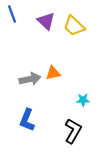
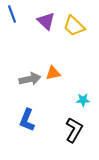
black L-shape: moved 1 px right, 1 px up
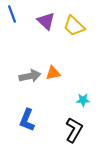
gray arrow: moved 3 px up
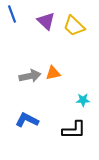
blue L-shape: rotated 95 degrees clockwise
black L-shape: rotated 60 degrees clockwise
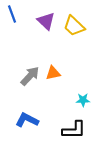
gray arrow: rotated 35 degrees counterclockwise
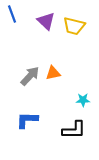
yellow trapezoid: rotated 30 degrees counterclockwise
blue L-shape: rotated 25 degrees counterclockwise
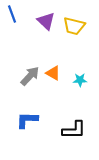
orange triangle: rotated 42 degrees clockwise
cyan star: moved 3 px left, 20 px up
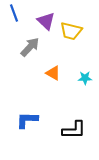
blue line: moved 2 px right, 1 px up
yellow trapezoid: moved 3 px left, 5 px down
gray arrow: moved 29 px up
cyan star: moved 5 px right, 2 px up
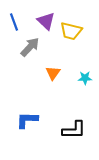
blue line: moved 9 px down
orange triangle: rotated 35 degrees clockwise
